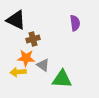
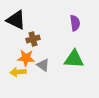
green triangle: moved 12 px right, 20 px up
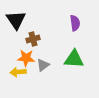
black triangle: rotated 30 degrees clockwise
gray triangle: rotated 48 degrees clockwise
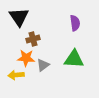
black triangle: moved 3 px right, 3 px up
yellow arrow: moved 2 px left, 3 px down
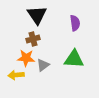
black triangle: moved 18 px right, 2 px up
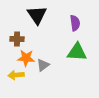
brown cross: moved 16 px left; rotated 16 degrees clockwise
green triangle: moved 3 px right, 7 px up
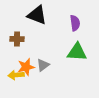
black triangle: rotated 35 degrees counterclockwise
orange star: moved 9 px down; rotated 18 degrees counterclockwise
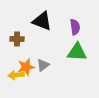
black triangle: moved 5 px right, 6 px down
purple semicircle: moved 4 px down
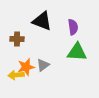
purple semicircle: moved 2 px left
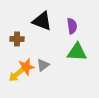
purple semicircle: moved 1 px left, 1 px up
yellow arrow: rotated 35 degrees counterclockwise
